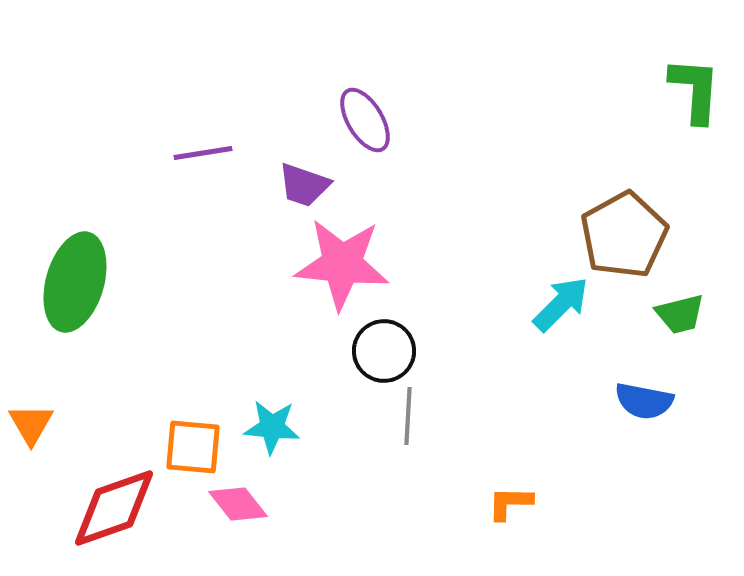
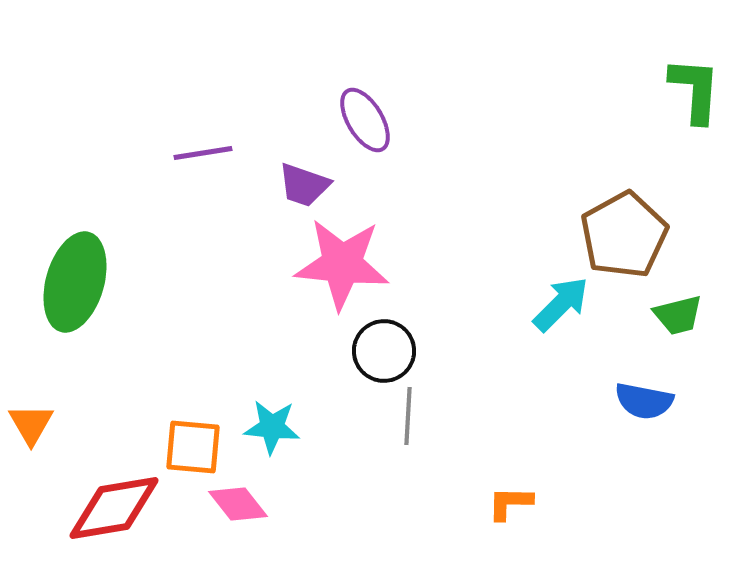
green trapezoid: moved 2 px left, 1 px down
red diamond: rotated 10 degrees clockwise
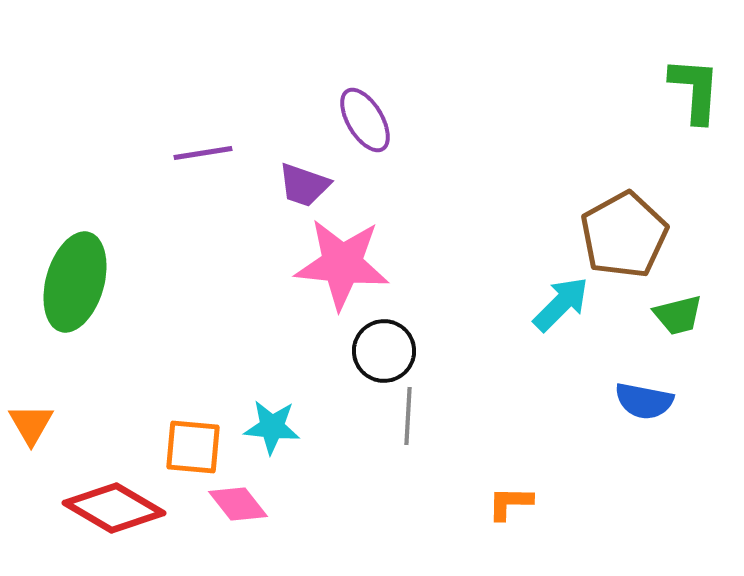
red diamond: rotated 40 degrees clockwise
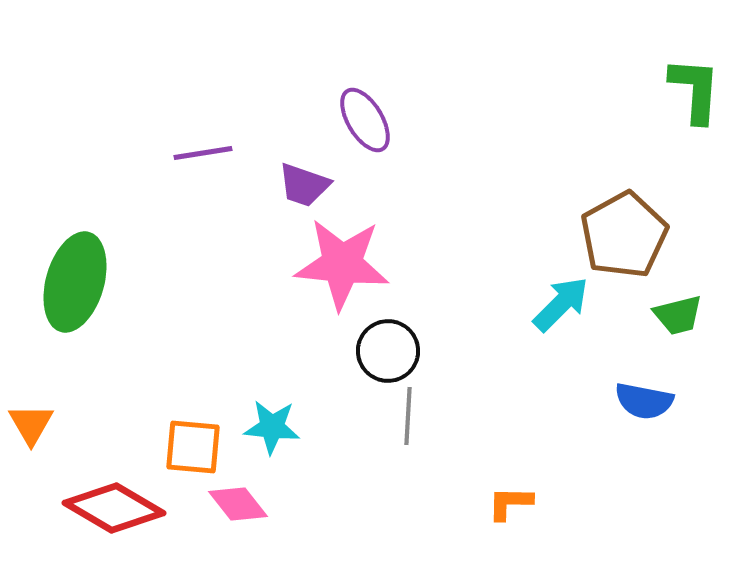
black circle: moved 4 px right
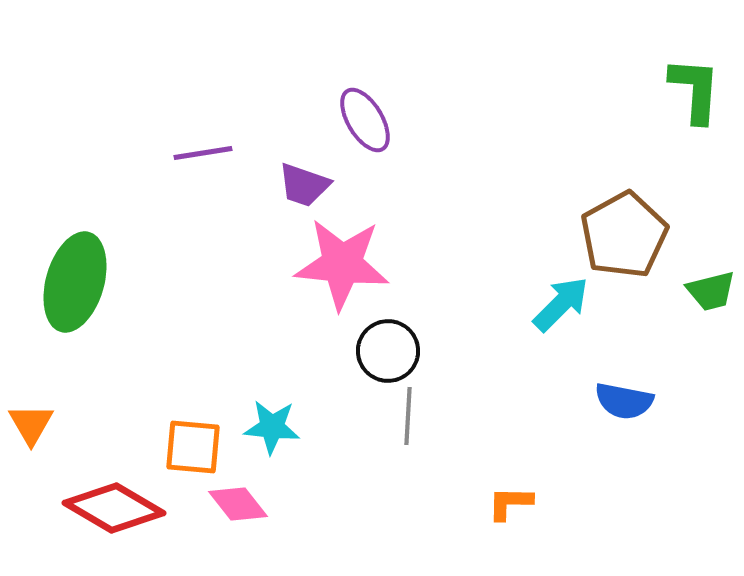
green trapezoid: moved 33 px right, 24 px up
blue semicircle: moved 20 px left
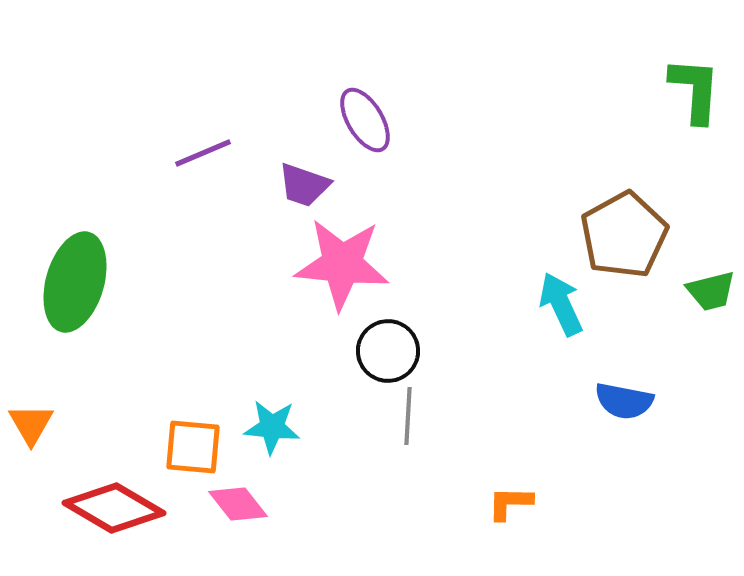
purple line: rotated 14 degrees counterclockwise
cyan arrow: rotated 70 degrees counterclockwise
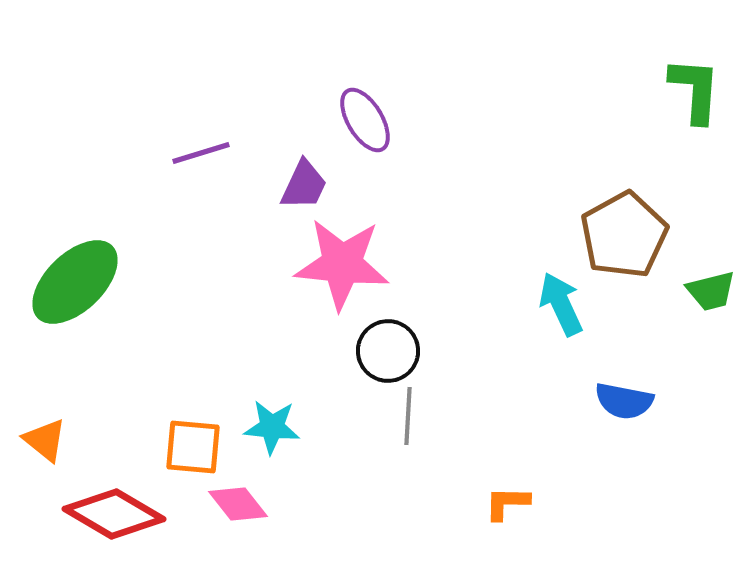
purple line: moved 2 px left; rotated 6 degrees clockwise
purple trapezoid: rotated 84 degrees counterclockwise
green ellipse: rotated 30 degrees clockwise
orange triangle: moved 14 px right, 16 px down; rotated 21 degrees counterclockwise
orange L-shape: moved 3 px left
red diamond: moved 6 px down
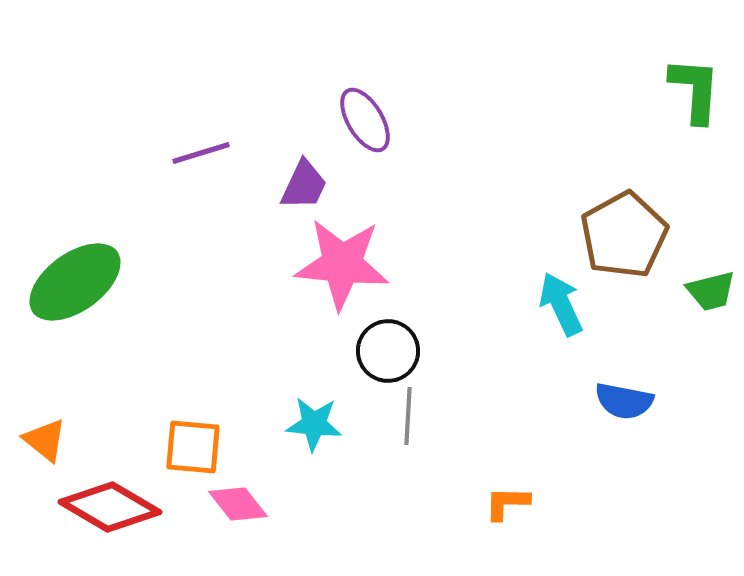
green ellipse: rotated 8 degrees clockwise
cyan star: moved 42 px right, 3 px up
red diamond: moved 4 px left, 7 px up
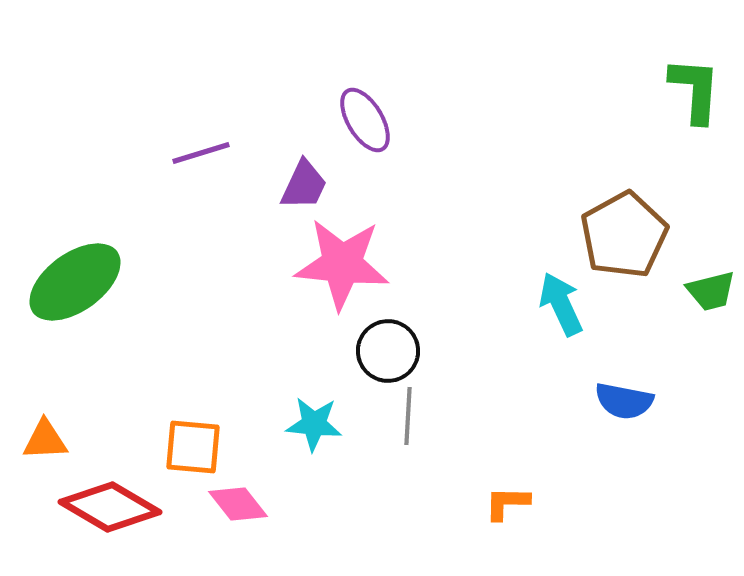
orange triangle: rotated 42 degrees counterclockwise
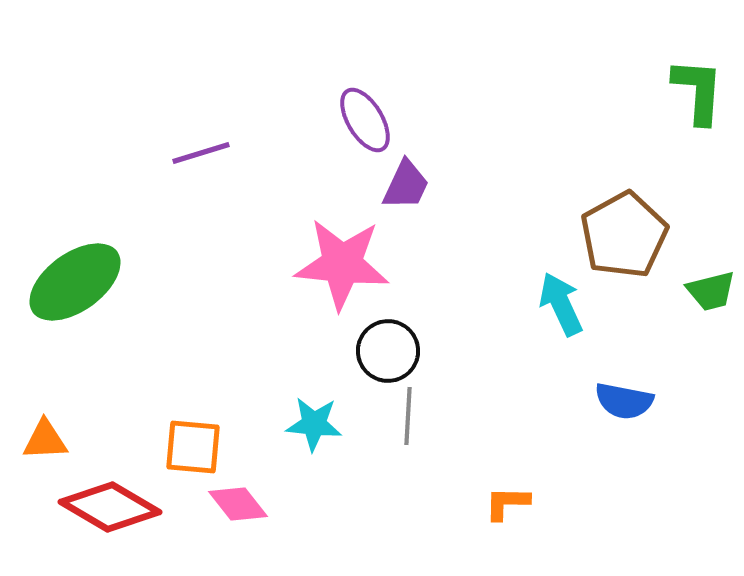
green L-shape: moved 3 px right, 1 px down
purple trapezoid: moved 102 px right
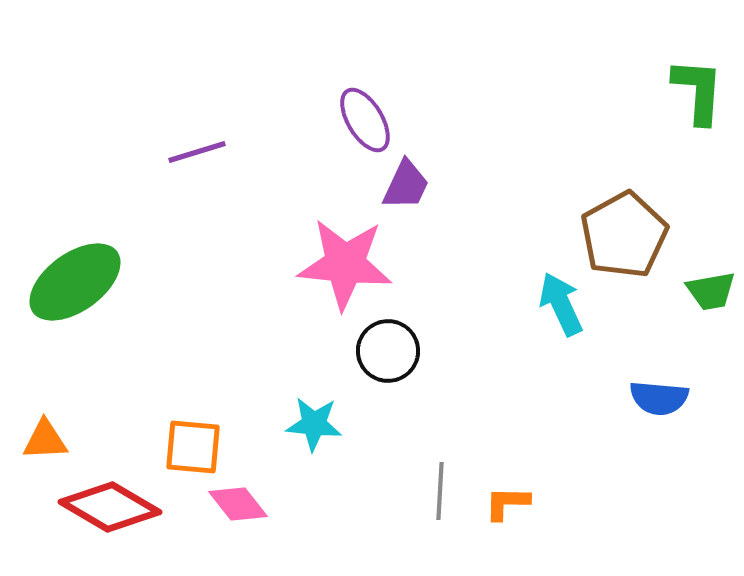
purple line: moved 4 px left, 1 px up
pink star: moved 3 px right
green trapezoid: rotated 4 degrees clockwise
blue semicircle: moved 35 px right, 3 px up; rotated 6 degrees counterclockwise
gray line: moved 32 px right, 75 px down
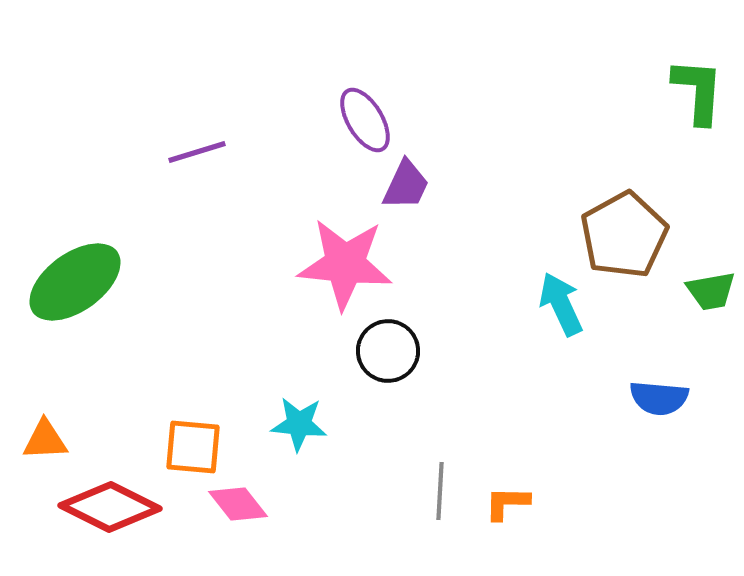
cyan star: moved 15 px left
red diamond: rotated 4 degrees counterclockwise
